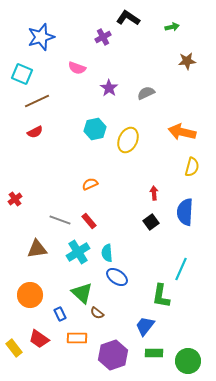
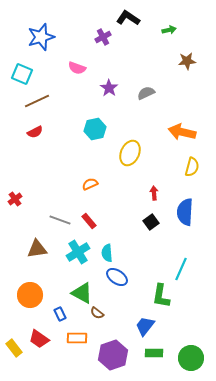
green arrow: moved 3 px left, 3 px down
yellow ellipse: moved 2 px right, 13 px down
green triangle: rotated 15 degrees counterclockwise
green circle: moved 3 px right, 3 px up
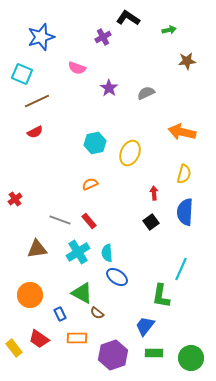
cyan hexagon: moved 14 px down
yellow semicircle: moved 8 px left, 7 px down
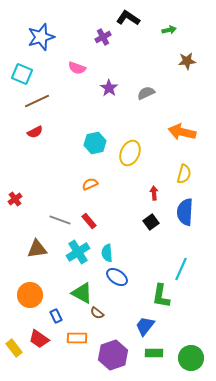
blue rectangle: moved 4 px left, 2 px down
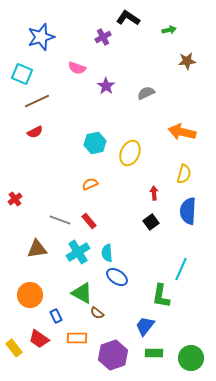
purple star: moved 3 px left, 2 px up
blue semicircle: moved 3 px right, 1 px up
